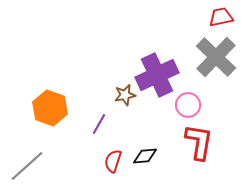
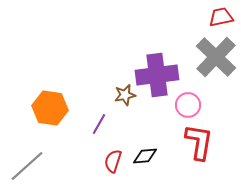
purple cross: rotated 18 degrees clockwise
orange hexagon: rotated 12 degrees counterclockwise
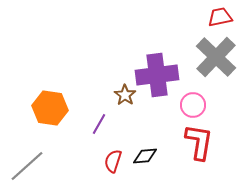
red trapezoid: moved 1 px left
brown star: rotated 25 degrees counterclockwise
pink circle: moved 5 px right
